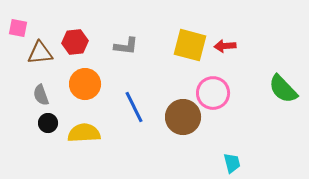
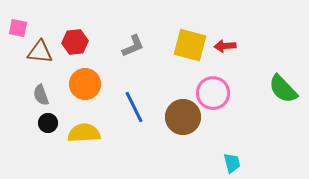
gray L-shape: moved 7 px right; rotated 30 degrees counterclockwise
brown triangle: moved 1 px up; rotated 12 degrees clockwise
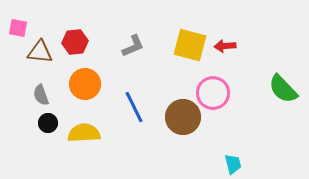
cyan trapezoid: moved 1 px right, 1 px down
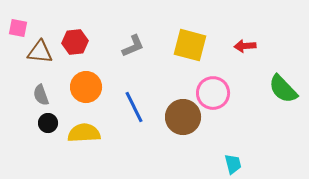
red arrow: moved 20 px right
orange circle: moved 1 px right, 3 px down
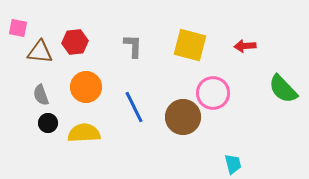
gray L-shape: rotated 65 degrees counterclockwise
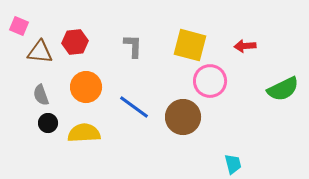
pink square: moved 1 px right, 2 px up; rotated 12 degrees clockwise
green semicircle: rotated 72 degrees counterclockwise
pink circle: moved 3 px left, 12 px up
blue line: rotated 28 degrees counterclockwise
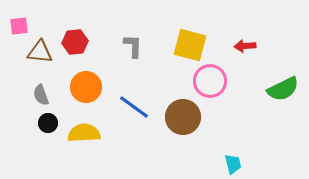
pink square: rotated 30 degrees counterclockwise
